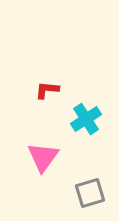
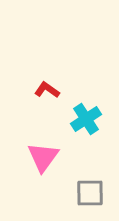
red L-shape: rotated 30 degrees clockwise
gray square: rotated 16 degrees clockwise
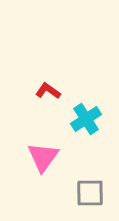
red L-shape: moved 1 px right, 1 px down
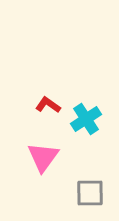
red L-shape: moved 14 px down
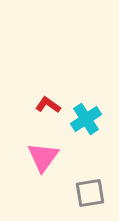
gray square: rotated 8 degrees counterclockwise
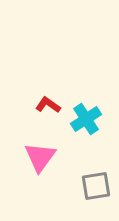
pink triangle: moved 3 px left
gray square: moved 6 px right, 7 px up
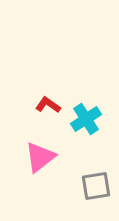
pink triangle: rotated 16 degrees clockwise
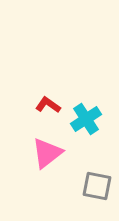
pink triangle: moved 7 px right, 4 px up
gray square: moved 1 px right; rotated 20 degrees clockwise
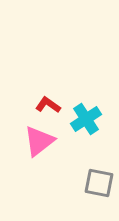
pink triangle: moved 8 px left, 12 px up
gray square: moved 2 px right, 3 px up
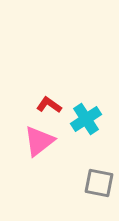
red L-shape: moved 1 px right
